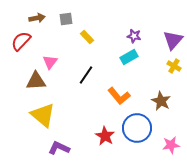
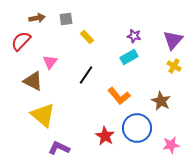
brown triangle: moved 3 px left; rotated 30 degrees clockwise
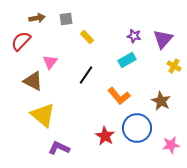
purple triangle: moved 10 px left, 1 px up
cyan rectangle: moved 2 px left, 3 px down
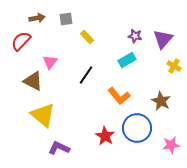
purple star: moved 1 px right
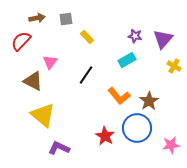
brown star: moved 12 px left; rotated 12 degrees clockwise
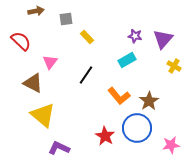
brown arrow: moved 1 px left, 7 px up
red semicircle: rotated 90 degrees clockwise
brown triangle: moved 2 px down
